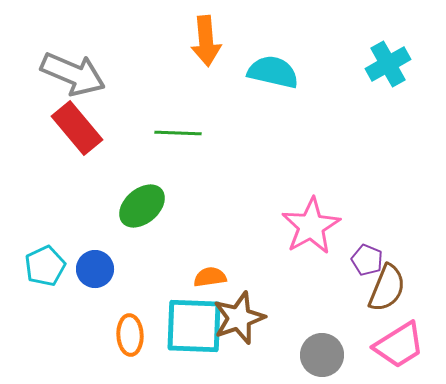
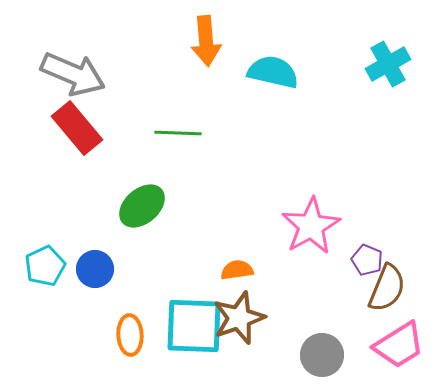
orange semicircle: moved 27 px right, 7 px up
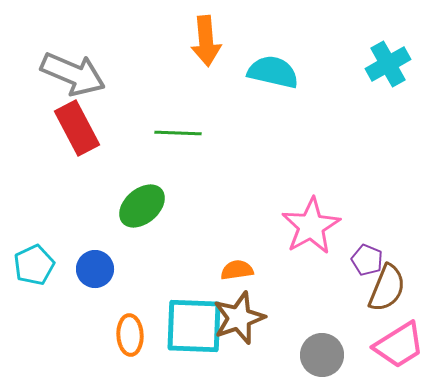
red rectangle: rotated 12 degrees clockwise
cyan pentagon: moved 11 px left, 1 px up
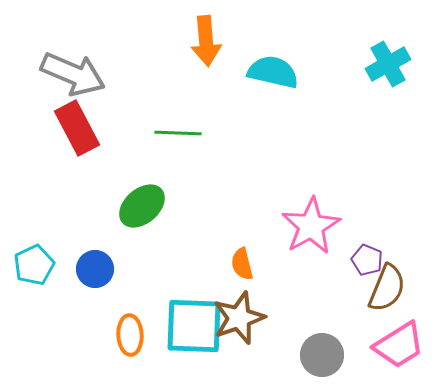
orange semicircle: moved 5 px right, 6 px up; rotated 96 degrees counterclockwise
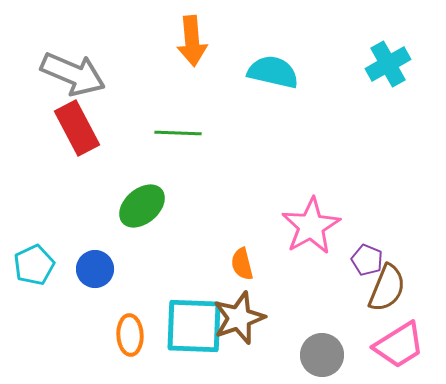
orange arrow: moved 14 px left
